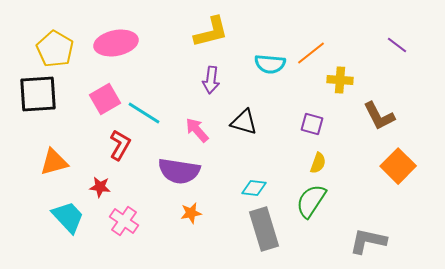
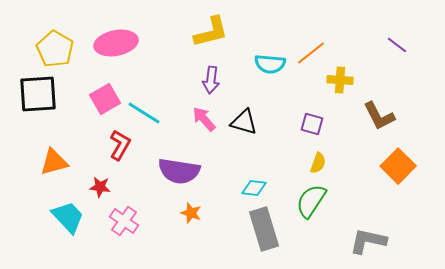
pink arrow: moved 7 px right, 11 px up
orange star: rotated 30 degrees clockwise
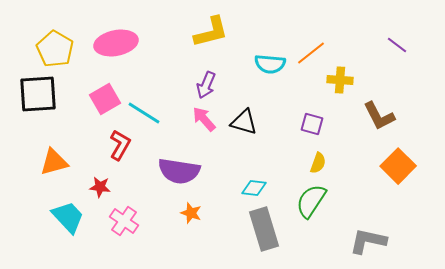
purple arrow: moved 5 px left, 5 px down; rotated 16 degrees clockwise
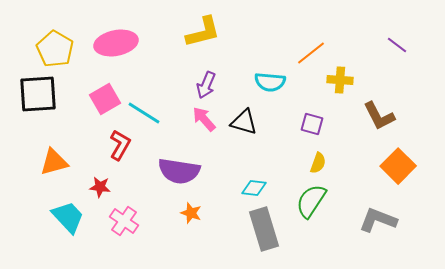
yellow L-shape: moved 8 px left
cyan semicircle: moved 18 px down
gray L-shape: moved 10 px right, 21 px up; rotated 9 degrees clockwise
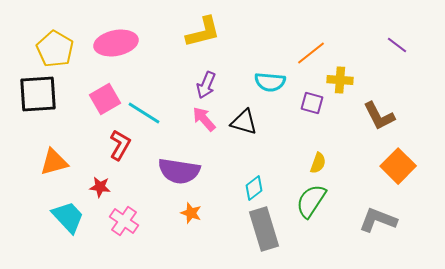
purple square: moved 21 px up
cyan diamond: rotated 45 degrees counterclockwise
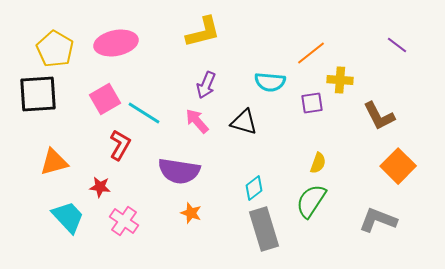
purple square: rotated 25 degrees counterclockwise
pink arrow: moved 7 px left, 2 px down
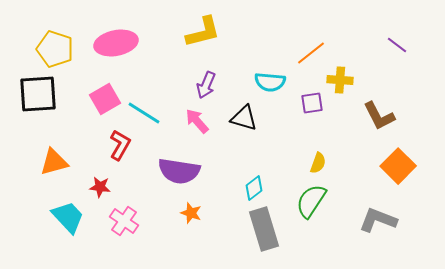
yellow pentagon: rotated 12 degrees counterclockwise
black triangle: moved 4 px up
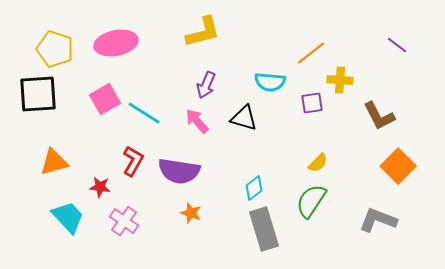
red L-shape: moved 13 px right, 16 px down
yellow semicircle: rotated 25 degrees clockwise
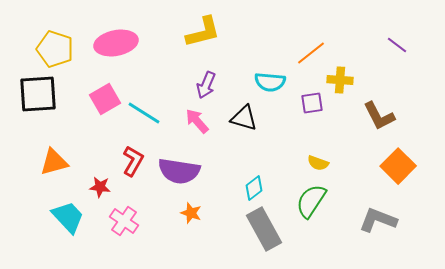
yellow semicircle: rotated 65 degrees clockwise
gray rectangle: rotated 12 degrees counterclockwise
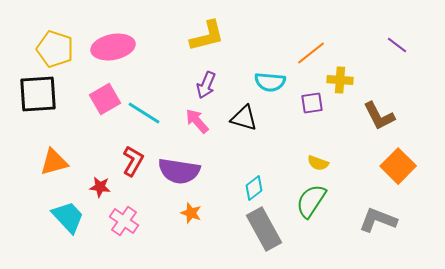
yellow L-shape: moved 4 px right, 4 px down
pink ellipse: moved 3 px left, 4 px down
